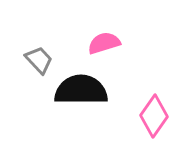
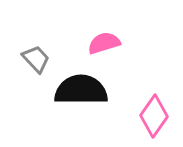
gray trapezoid: moved 3 px left, 1 px up
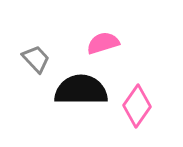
pink semicircle: moved 1 px left
pink diamond: moved 17 px left, 10 px up
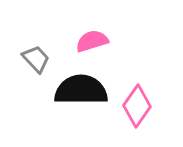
pink semicircle: moved 11 px left, 2 px up
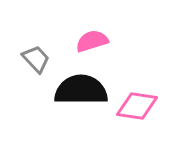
pink diamond: rotated 63 degrees clockwise
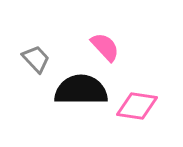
pink semicircle: moved 13 px right, 6 px down; rotated 64 degrees clockwise
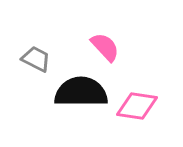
gray trapezoid: rotated 20 degrees counterclockwise
black semicircle: moved 2 px down
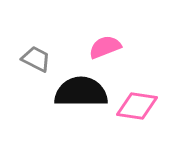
pink semicircle: rotated 68 degrees counterclockwise
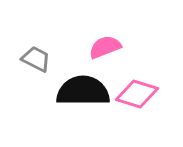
black semicircle: moved 2 px right, 1 px up
pink diamond: moved 12 px up; rotated 9 degrees clockwise
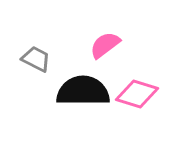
pink semicircle: moved 2 px up; rotated 16 degrees counterclockwise
